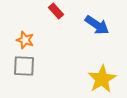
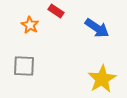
red rectangle: rotated 14 degrees counterclockwise
blue arrow: moved 3 px down
orange star: moved 5 px right, 15 px up; rotated 12 degrees clockwise
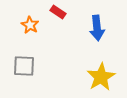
red rectangle: moved 2 px right, 1 px down
blue arrow: rotated 50 degrees clockwise
yellow star: moved 1 px left, 2 px up
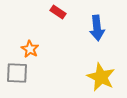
orange star: moved 24 px down
gray square: moved 7 px left, 7 px down
yellow star: rotated 16 degrees counterclockwise
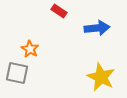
red rectangle: moved 1 px right, 1 px up
blue arrow: rotated 90 degrees counterclockwise
gray square: rotated 10 degrees clockwise
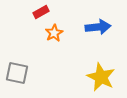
red rectangle: moved 18 px left, 1 px down; rotated 63 degrees counterclockwise
blue arrow: moved 1 px right, 1 px up
orange star: moved 24 px right, 16 px up; rotated 12 degrees clockwise
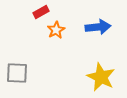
orange star: moved 2 px right, 3 px up
gray square: rotated 10 degrees counterclockwise
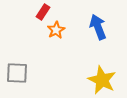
red rectangle: moved 2 px right; rotated 28 degrees counterclockwise
blue arrow: rotated 105 degrees counterclockwise
yellow star: moved 1 px right, 3 px down
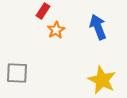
red rectangle: moved 1 px up
